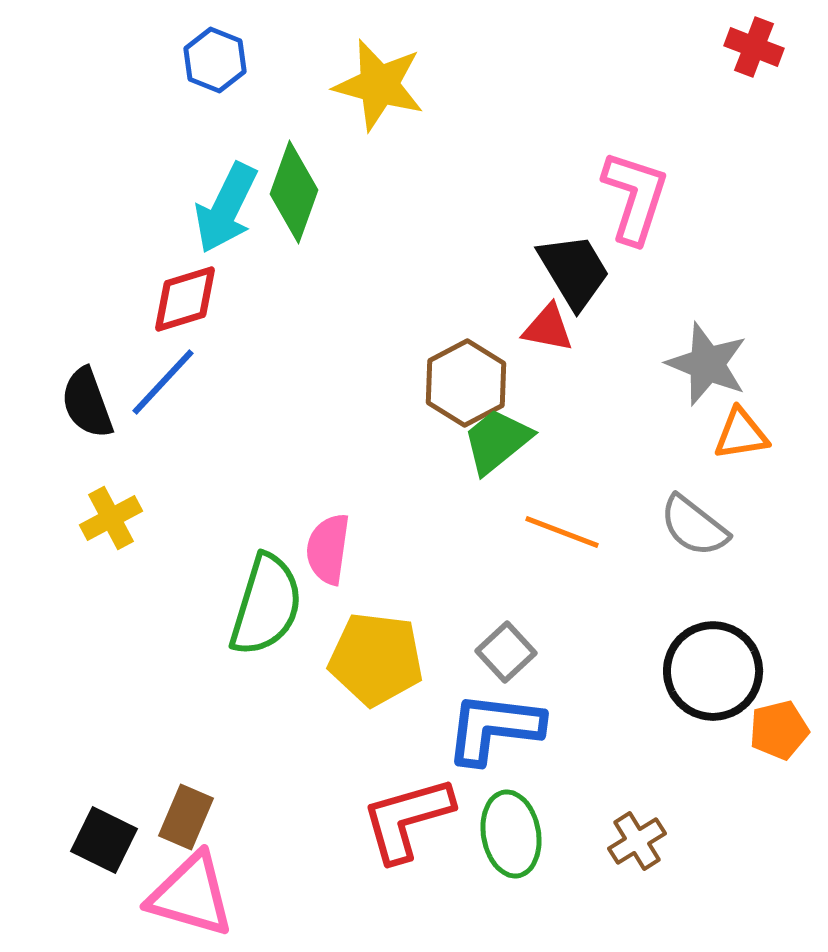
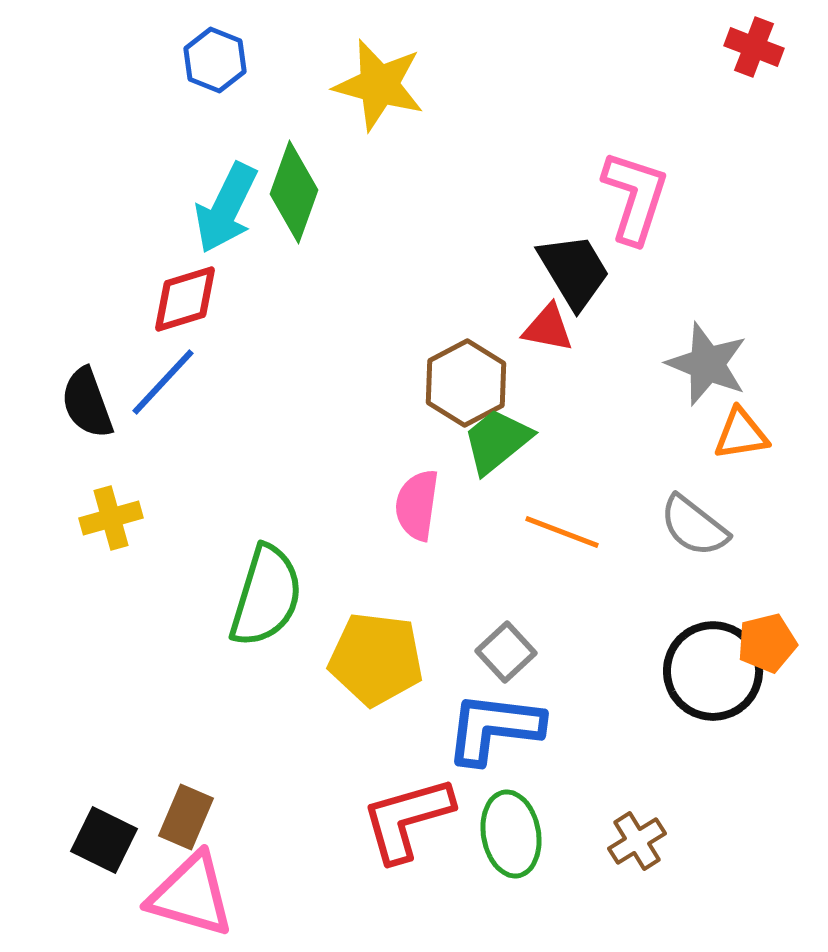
yellow cross: rotated 12 degrees clockwise
pink semicircle: moved 89 px right, 44 px up
green semicircle: moved 9 px up
orange pentagon: moved 12 px left, 87 px up
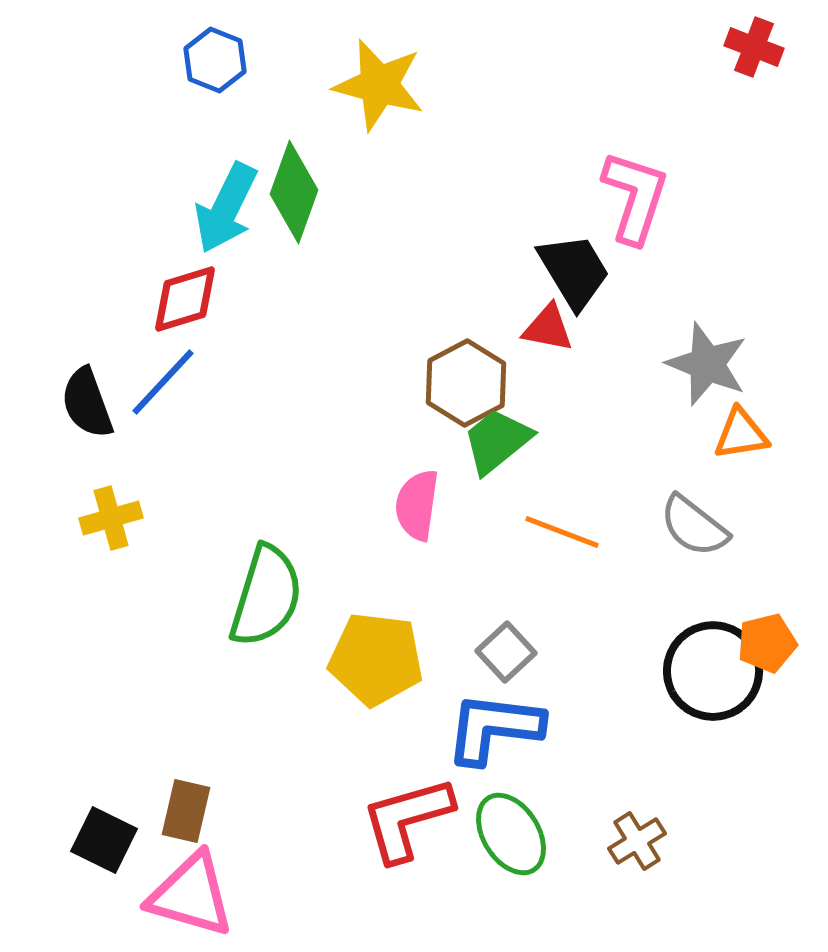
brown rectangle: moved 6 px up; rotated 10 degrees counterclockwise
green ellipse: rotated 22 degrees counterclockwise
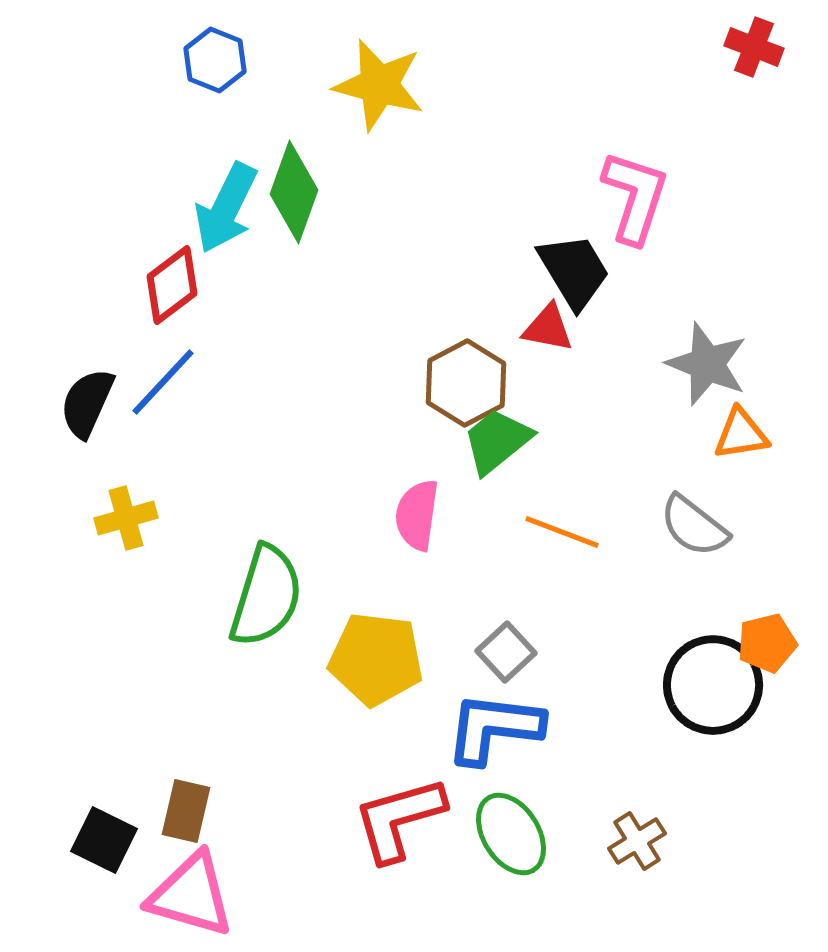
red diamond: moved 13 px left, 14 px up; rotated 20 degrees counterclockwise
black semicircle: rotated 44 degrees clockwise
pink semicircle: moved 10 px down
yellow cross: moved 15 px right
black circle: moved 14 px down
red L-shape: moved 8 px left
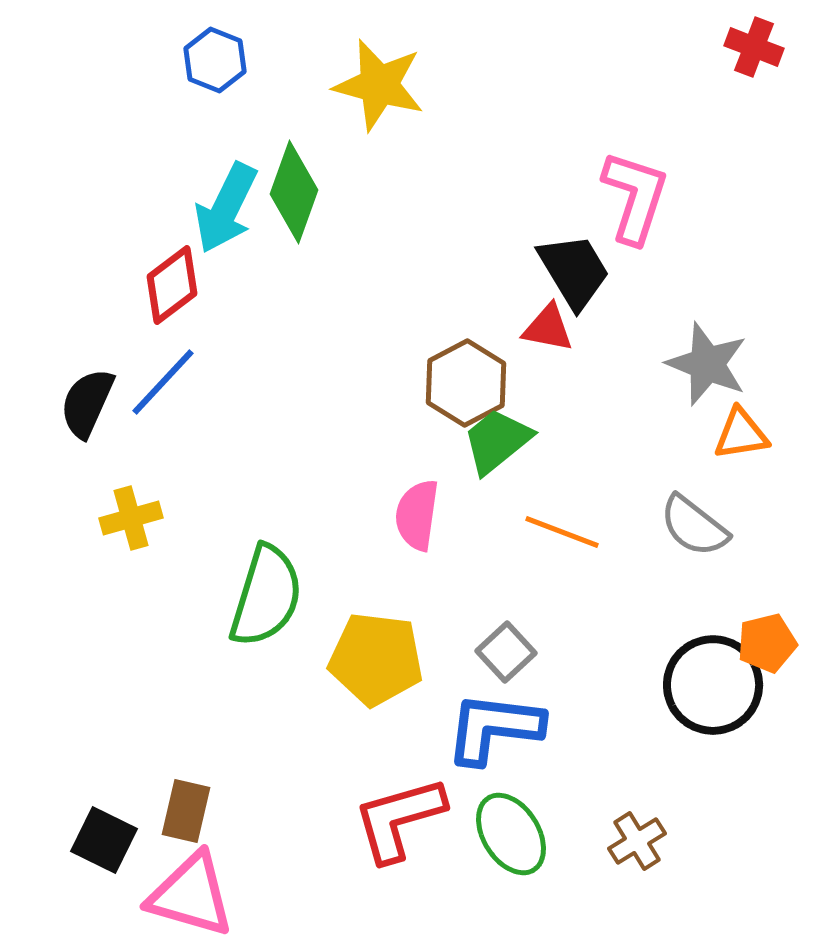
yellow cross: moved 5 px right
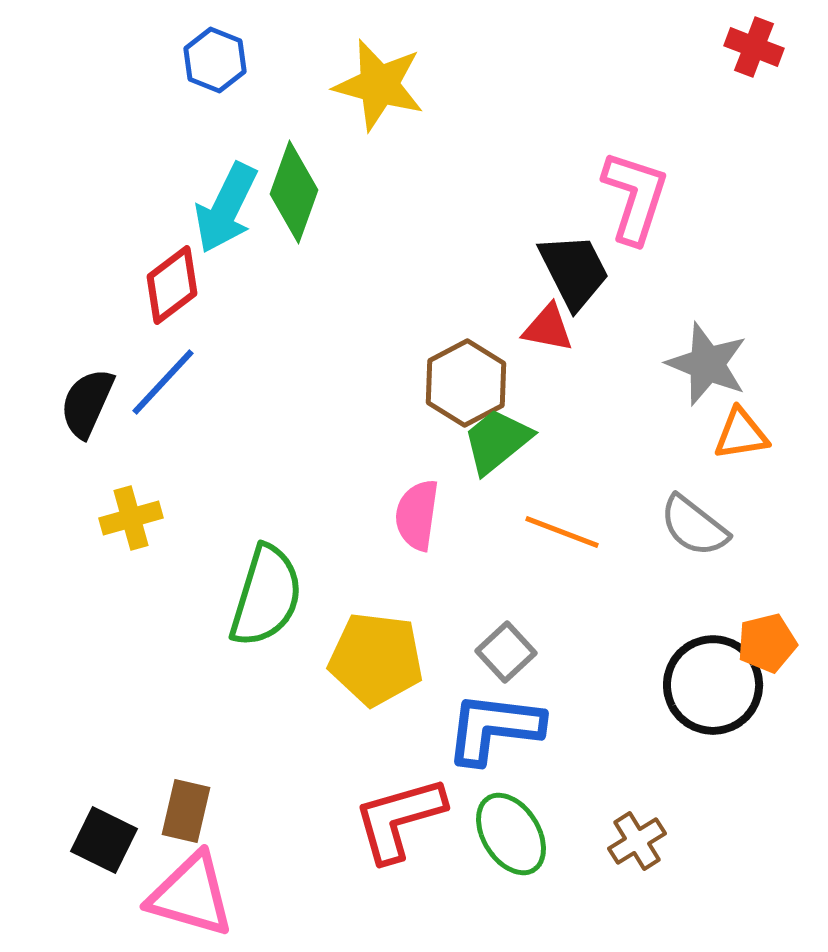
black trapezoid: rotated 4 degrees clockwise
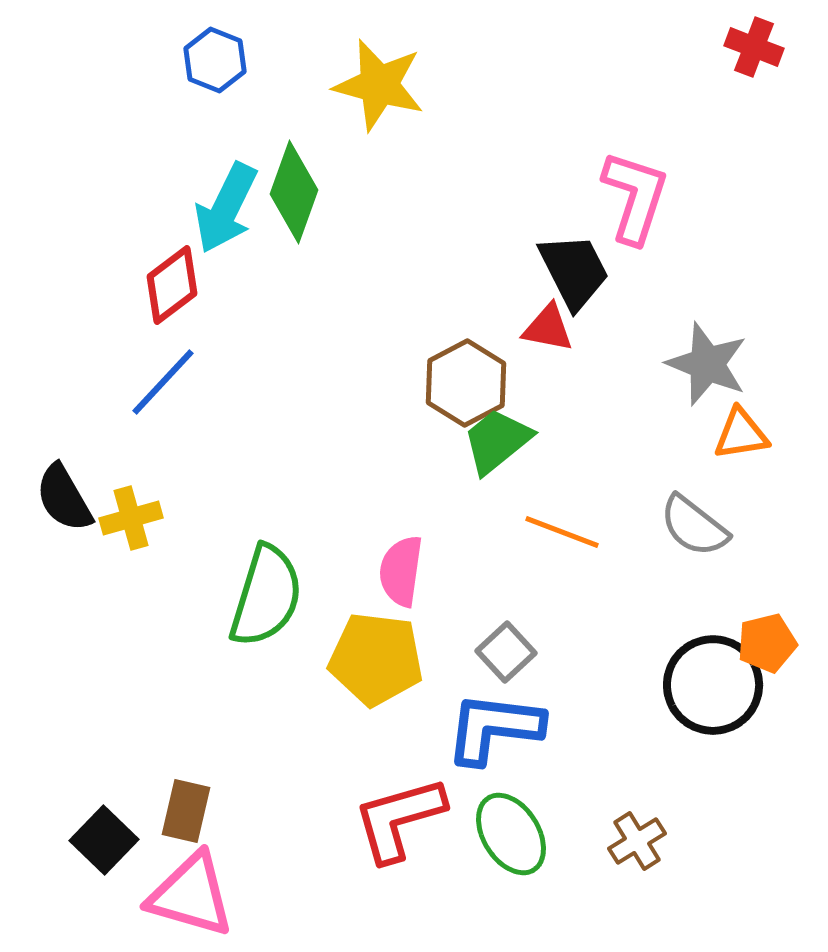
black semicircle: moved 23 px left, 95 px down; rotated 54 degrees counterclockwise
pink semicircle: moved 16 px left, 56 px down
black square: rotated 18 degrees clockwise
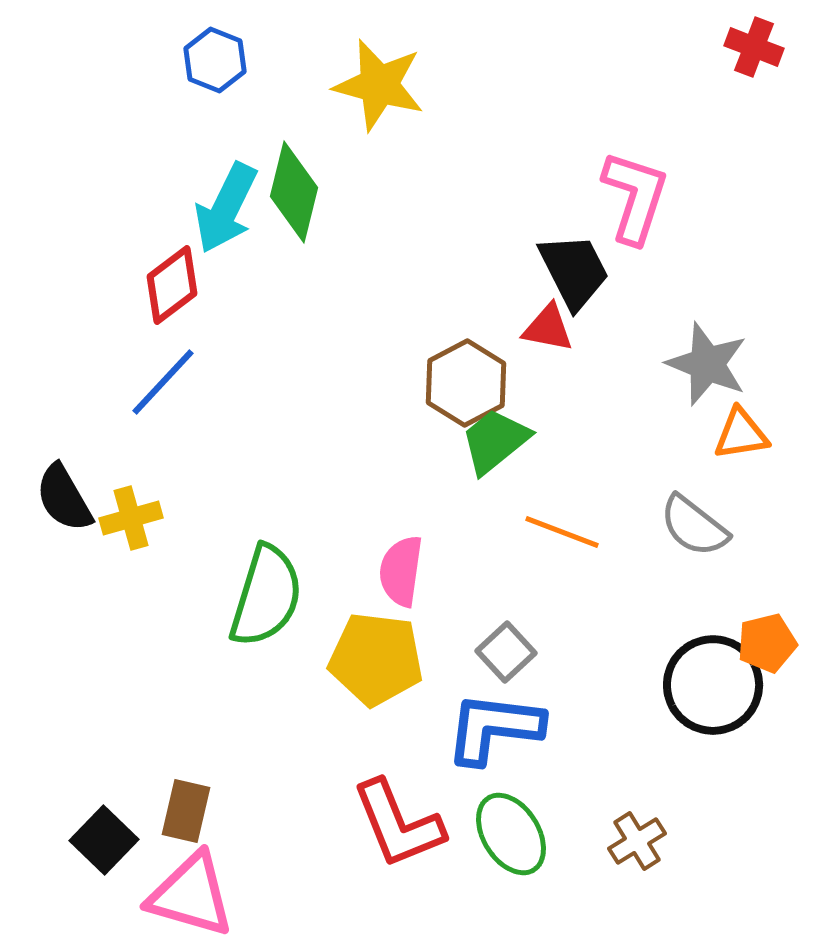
green diamond: rotated 6 degrees counterclockwise
green trapezoid: moved 2 px left
red L-shape: moved 1 px left, 5 px down; rotated 96 degrees counterclockwise
